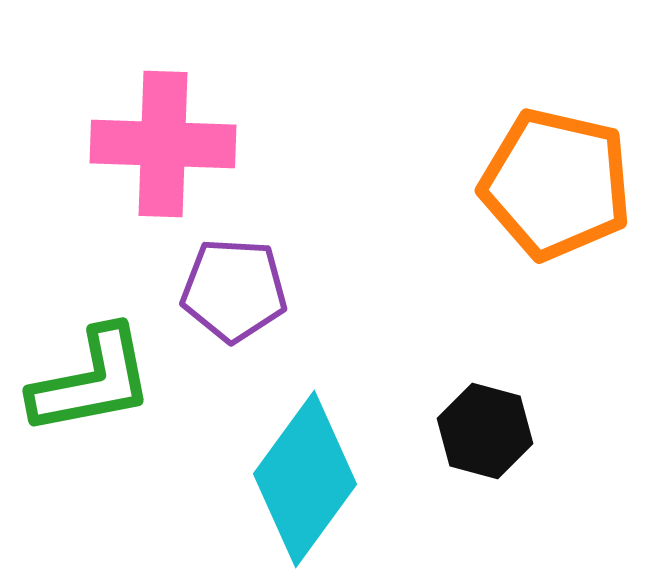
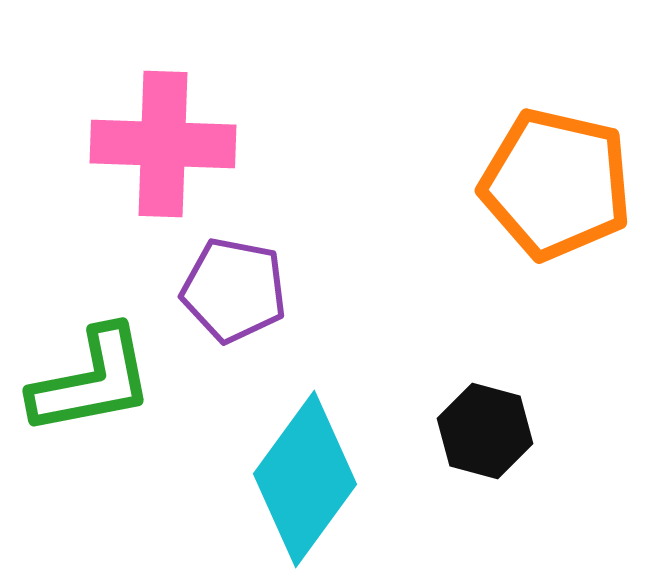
purple pentagon: rotated 8 degrees clockwise
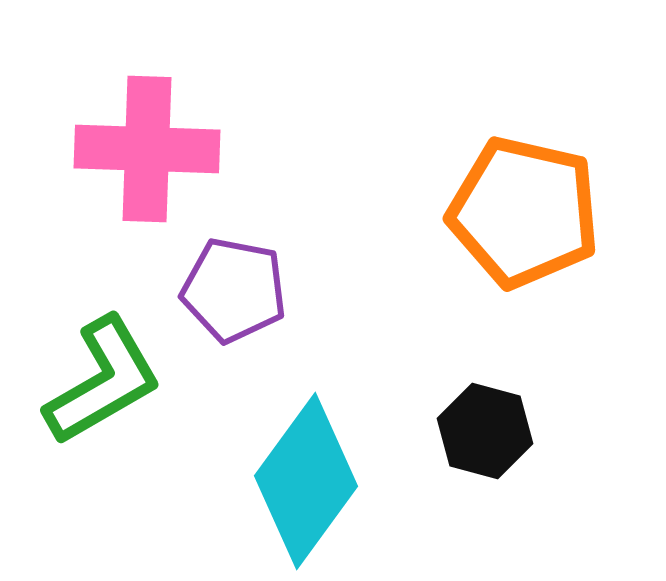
pink cross: moved 16 px left, 5 px down
orange pentagon: moved 32 px left, 28 px down
green L-shape: moved 11 px right; rotated 19 degrees counterclockwise
cyan diamond: moved 1 px right, 2 px down
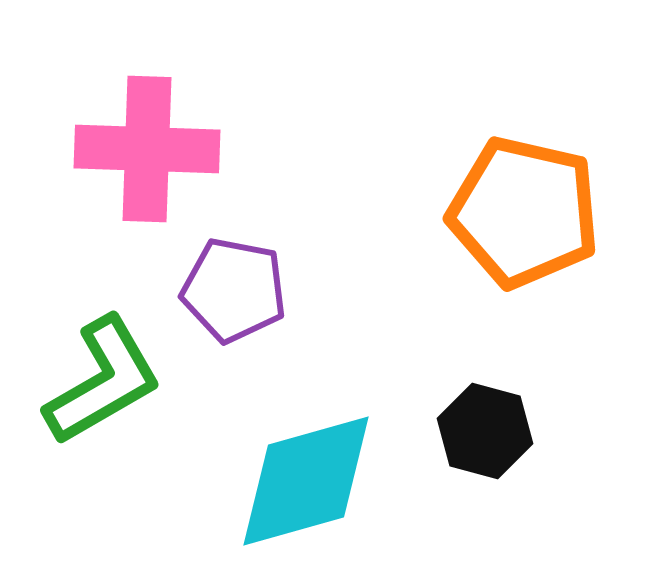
cyan diamond: rotated 38 degrees clockwise
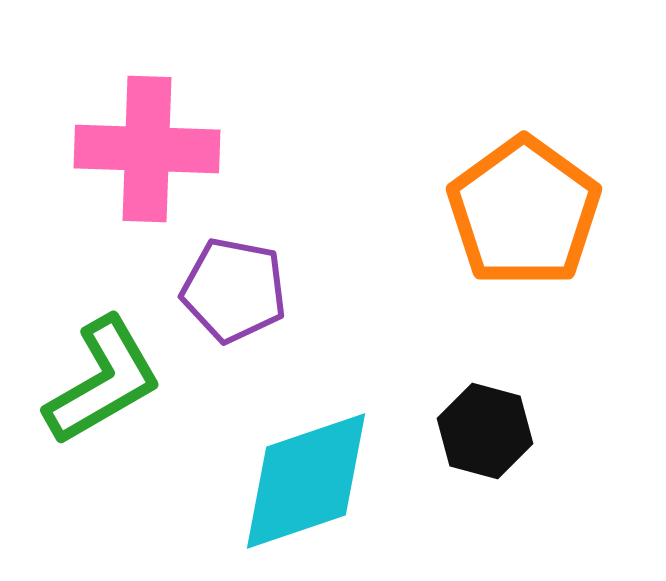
orange pentagon: rotated 23 degrees clockwise
cyan diamond: rotated 3 degrees counterclockwise
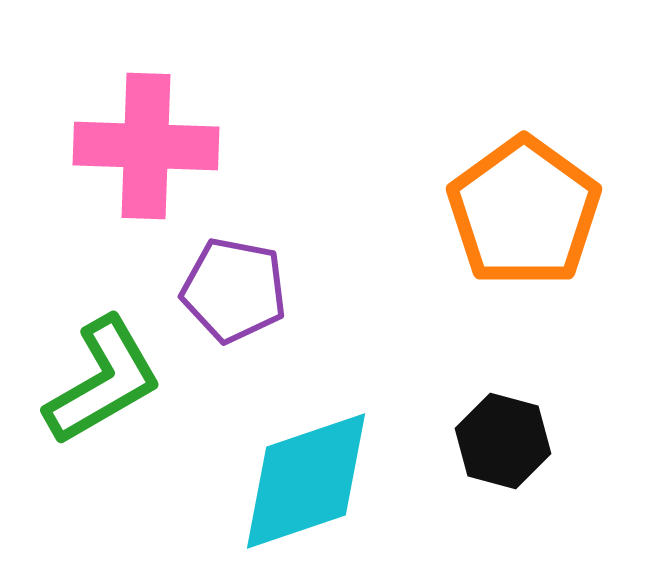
pink cross: moved 1 px left, 3 px up
black hexagon: moved 18 px right, 10 px down
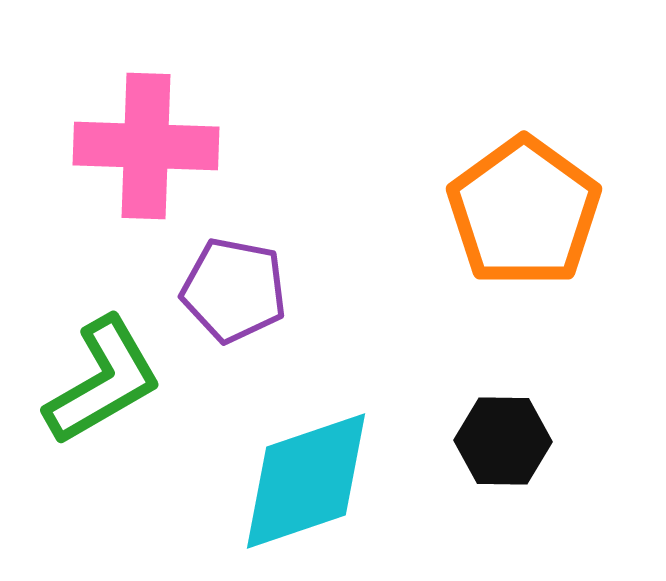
black hexagon: rotated 14 degrees counterclockwise
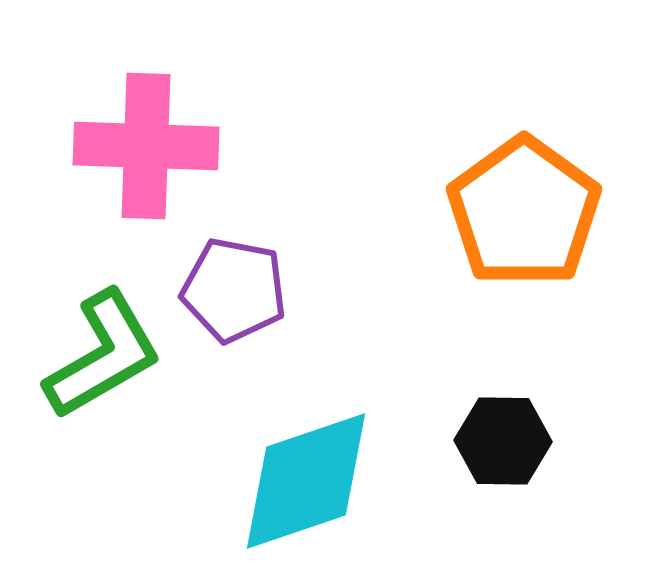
green L-shape: moved 26 px up
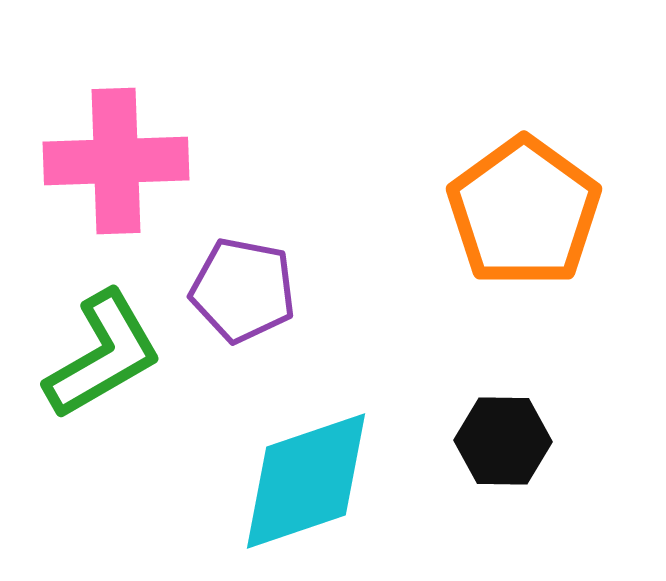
pink cross: moved 30 px left, 15 px down; rotated 4 degrees counterclockwise
purple pentagon: moved 9 px right
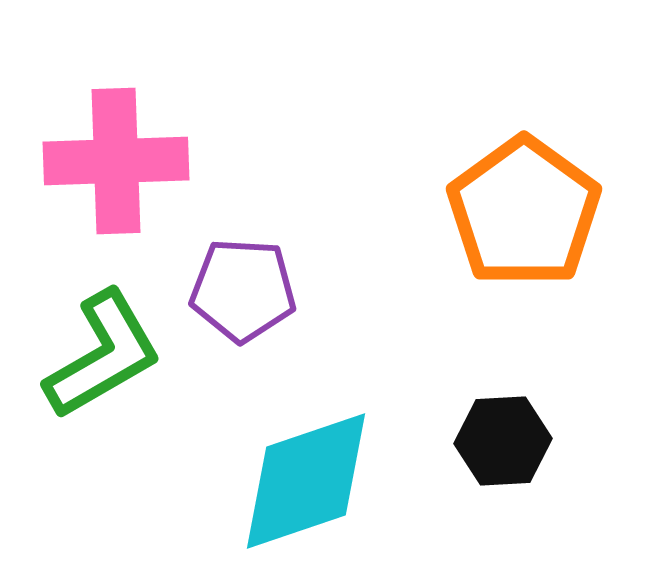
purple pentagon: rotated 8 degrees counterclockwise
black hexagon: rotated 4 degrees counterclockwise
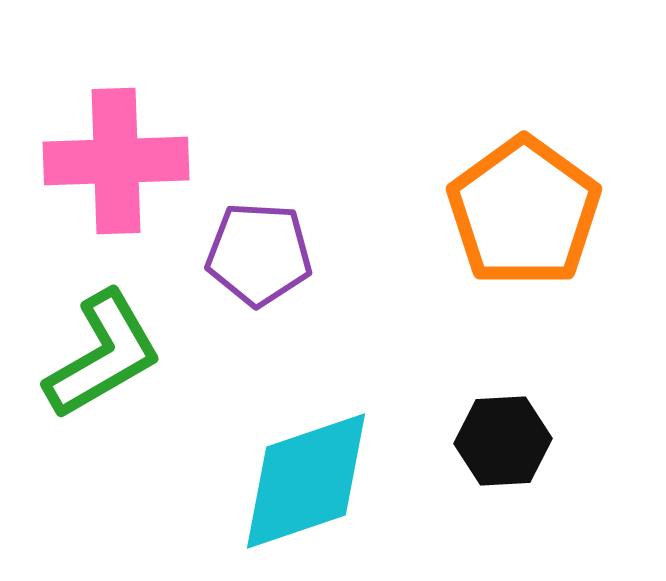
purple pentagon: moved 16 px right, 36 px up
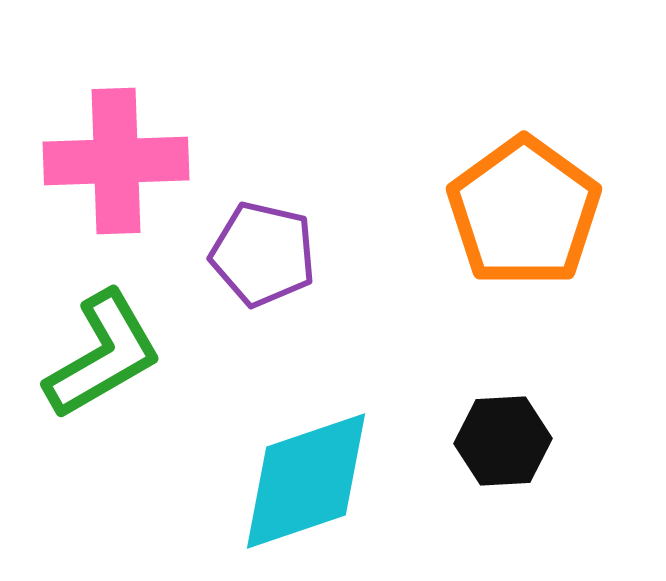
purple pentagon: moved 4 px right; rotated 10 degrees clockwise
